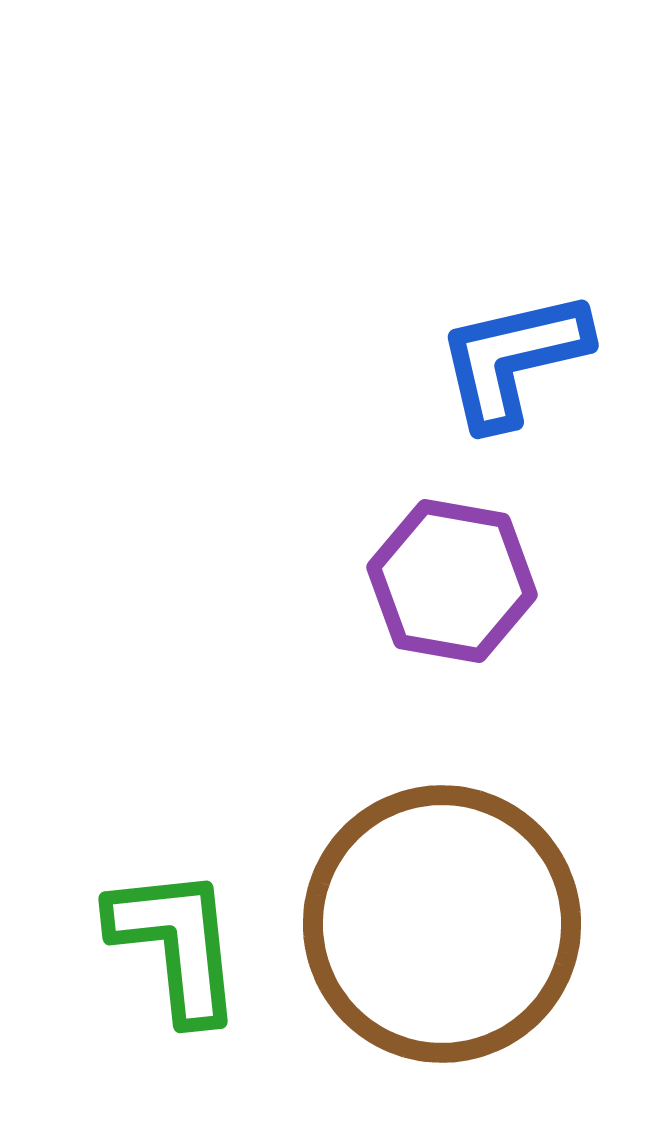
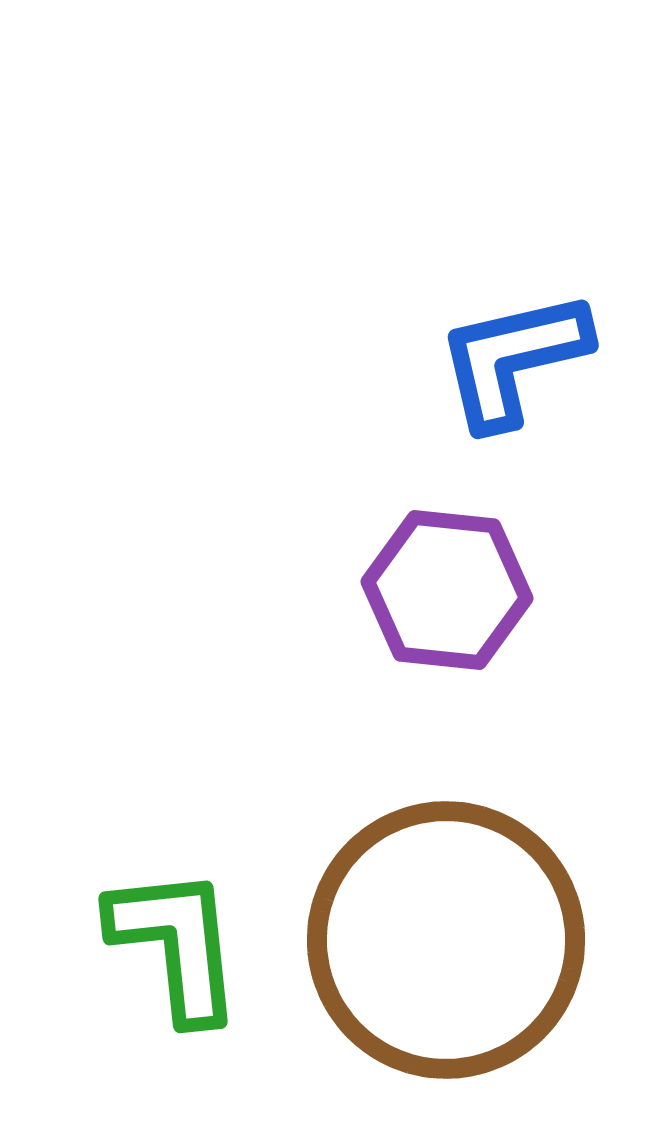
purple hexagon: moved 5 px left, 9 px down; rotated 4 degrees counterclockwise
brown circle: moved 4 px right, 16 px down
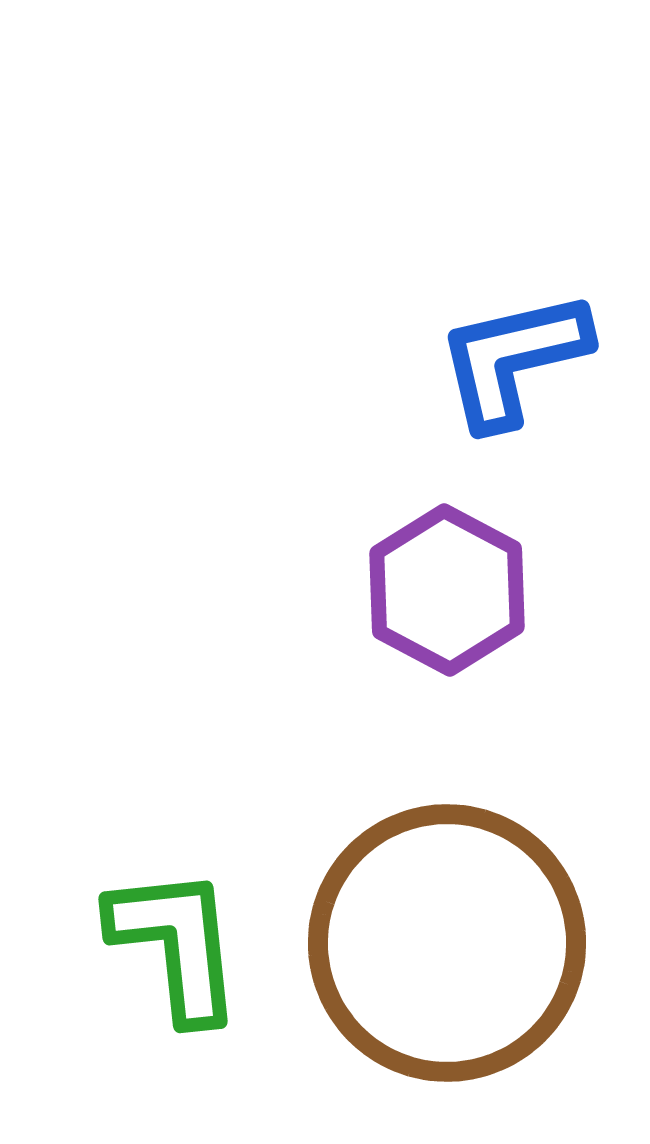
purple hexagon: rotated 22 degrees clockwise
brown circle: moved 1 px right, 3 px down
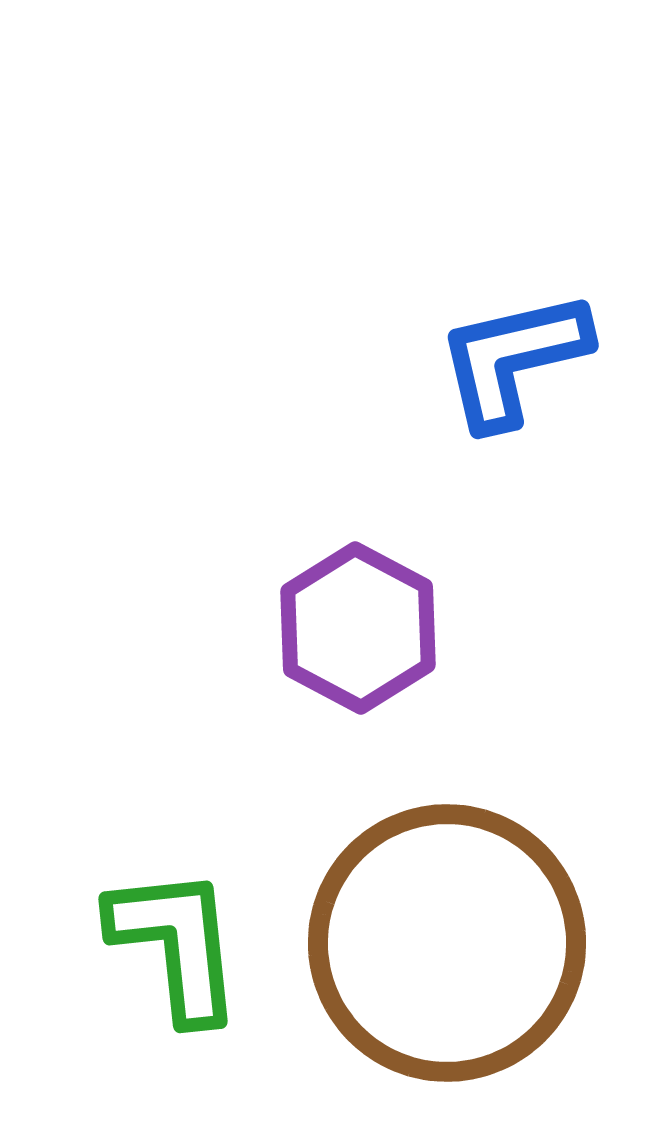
purple hexagon: moved 89 px left, 38 px down
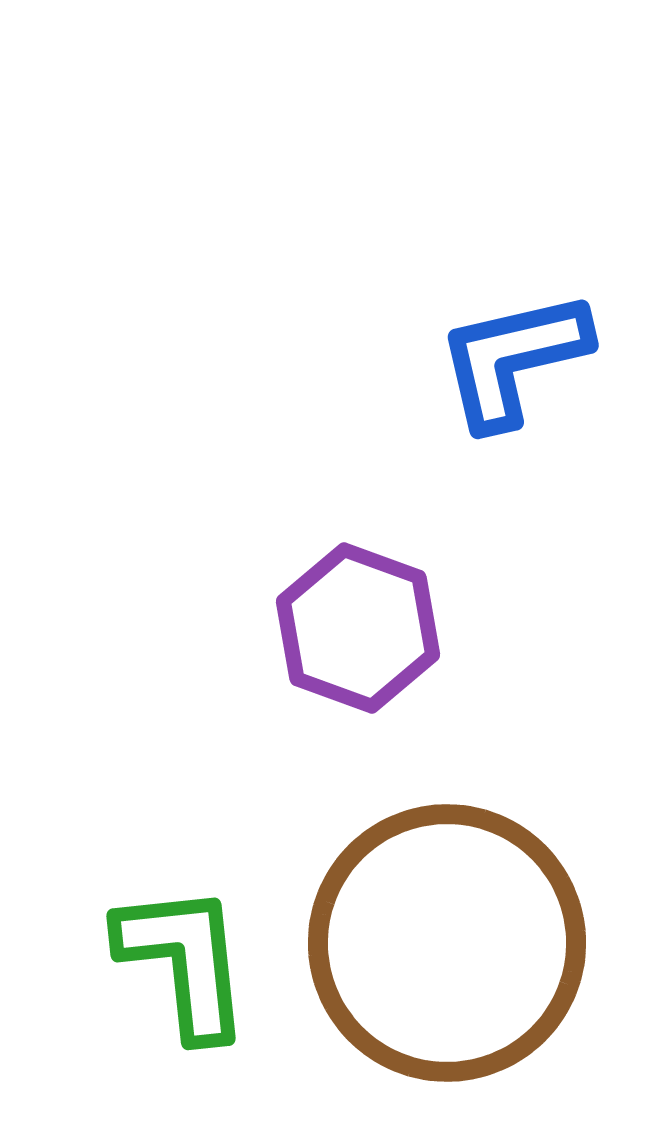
purple hexagon: rotated 8 degrees counterclockwise
green L-shape: moved 8 px right, 17 px down
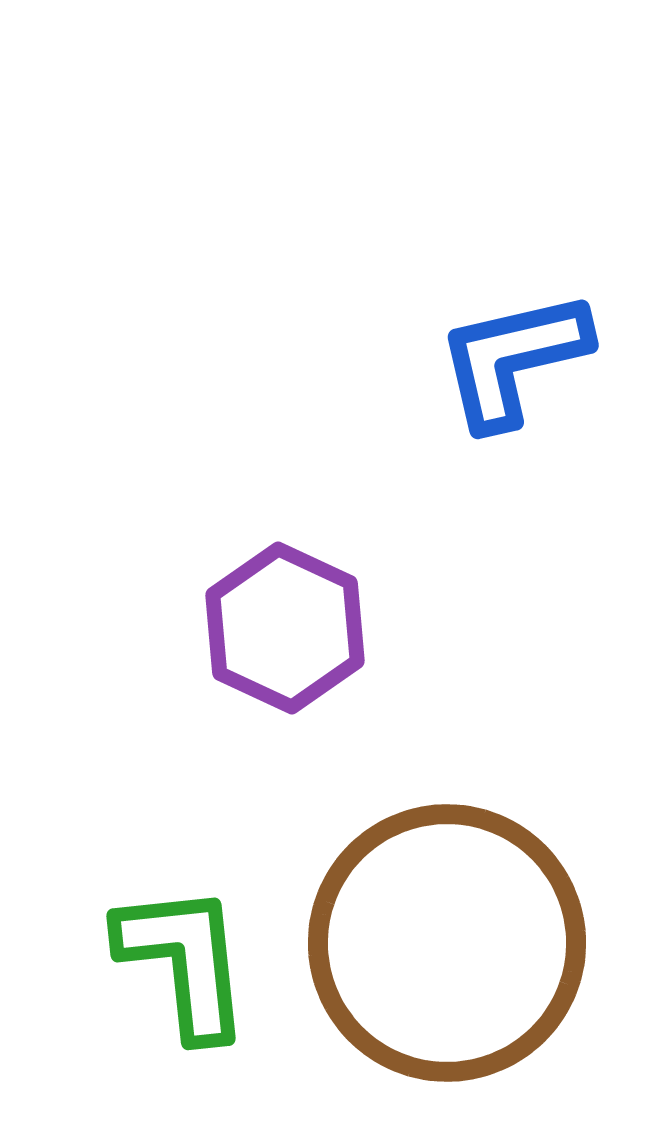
purple hexagon: moved 73 px left; rotated 5 degrees clockwise
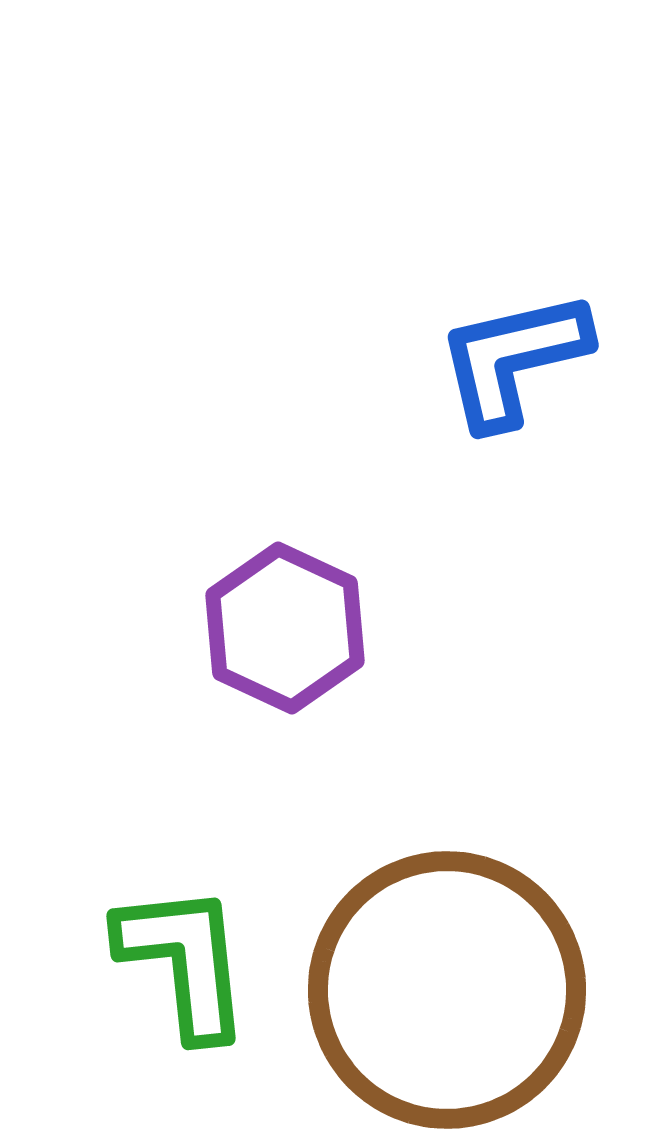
brown circle: moved 47 px down
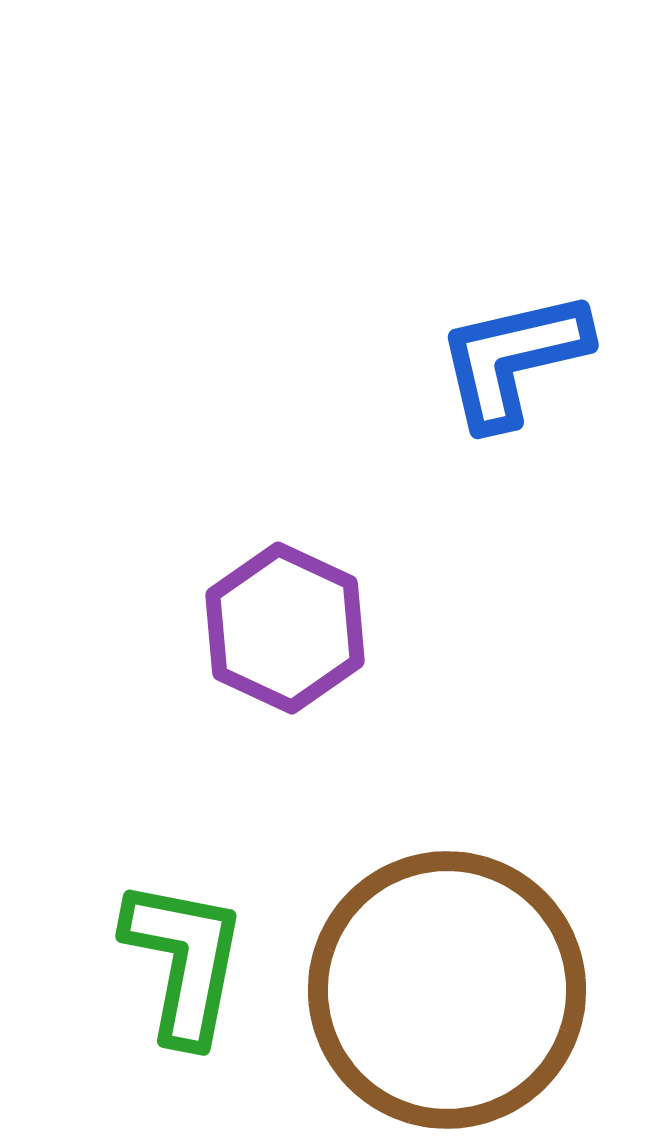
green L-shape: rotated 17 degrees clockwise
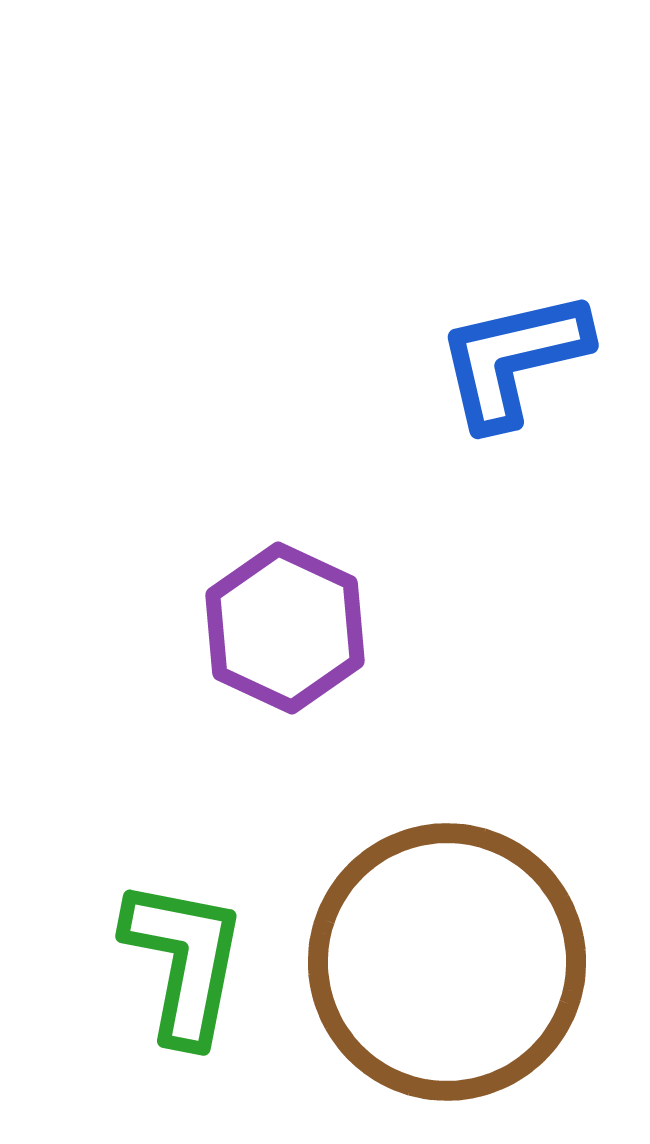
brown circle: moved 28 px up
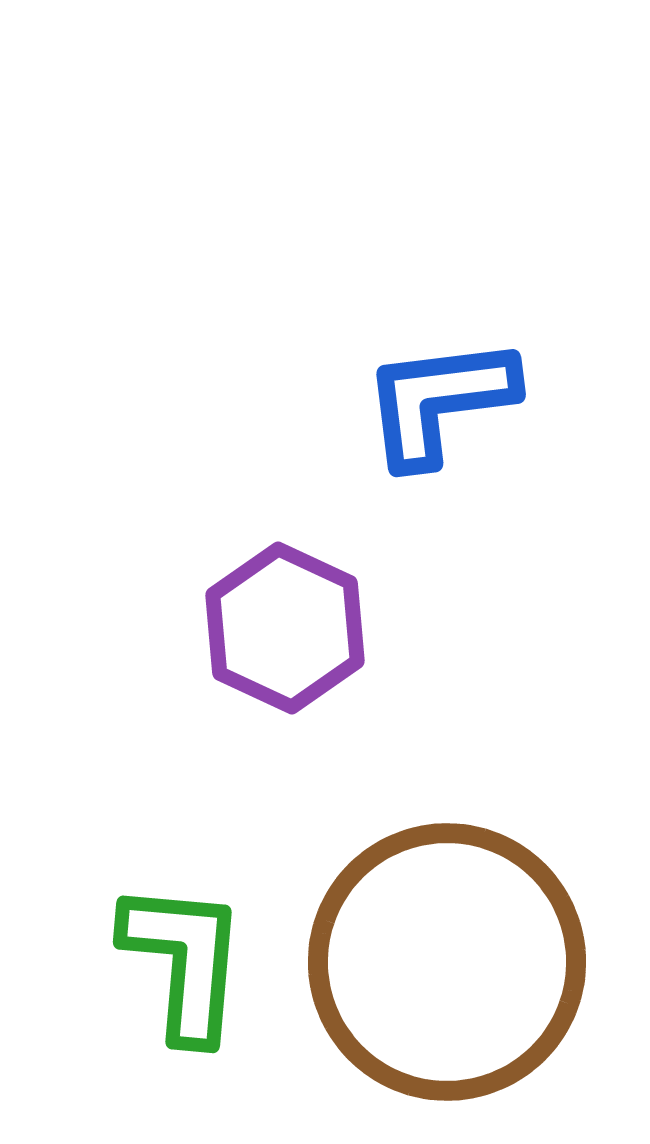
blue L-shape: moved 74 px left, 42 px down; rotated 6 degrees clockwise
green L-shape: rotated 6 degrees counterclockwise
